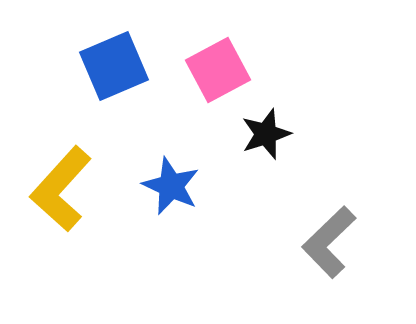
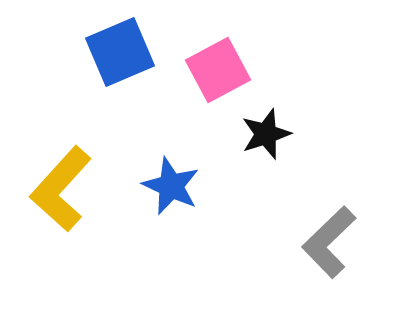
blue square: moved 6 px right, 14 px up
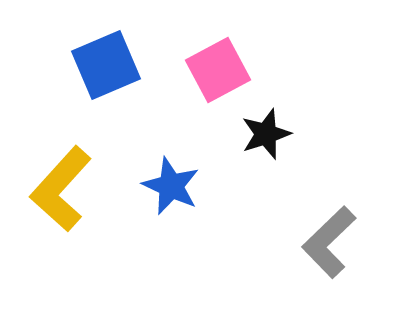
blue square: moved 14 px left, 13 px down
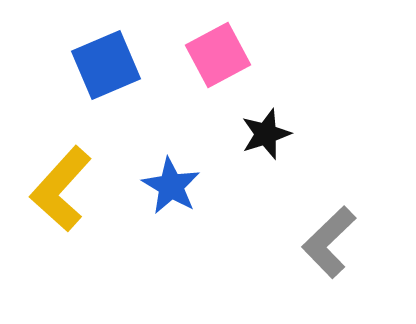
pink square: moved 15 px up
blue star: rotated 6 degrees clockwise
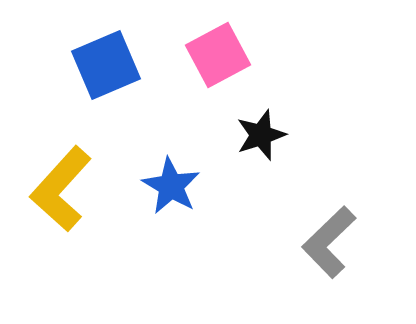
black star: moved 5 px left, 1 px down
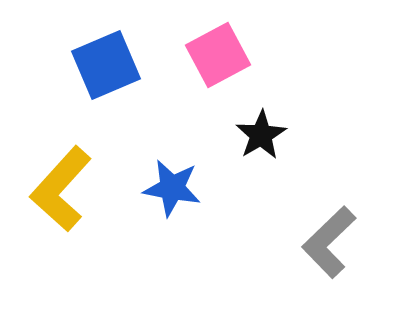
black star: rotated 12 degrees counterclockwise
blue star: moved 1 px right, 2 px down; rotated 20 degrees counterclockwise
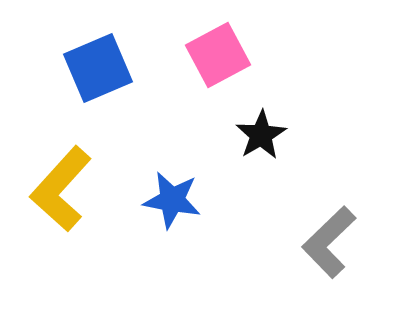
blue square: moved 8 px left, 3 px down
blue star: moved 12 px down
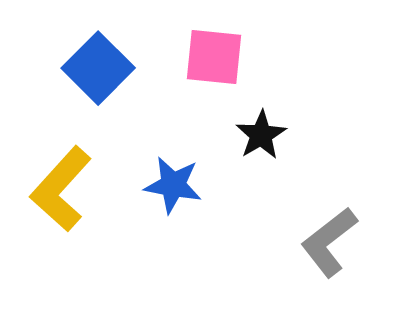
pink square: moved 4 px left, 2 px down; rotated 34 degrees clockwise
blue square: rotated 22 degrees counterclockwise
blue star: moved 1 px right, 15 px up
gray L-shape: rotated 6 degrees clockwise
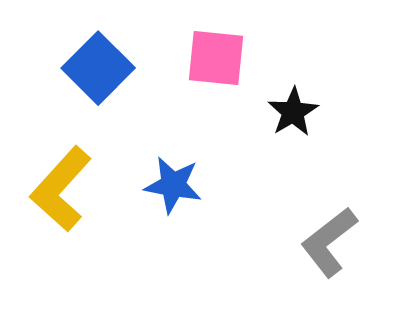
pink square: moved 2 px right, 1 px down
black star: moved 32 px right, 23 px up
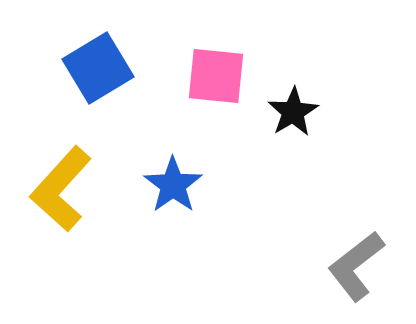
pink square: moved 18 px down
blue square: rotated 14 degrees clockwise
blue star: rotated 26 degrees clockwise
gray L-shape: moved 27 px right, 24 px down
